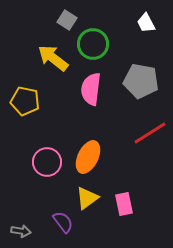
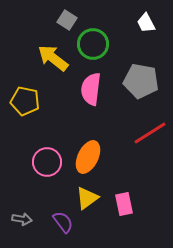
gray arrow: moved 1 px right, 12 px up
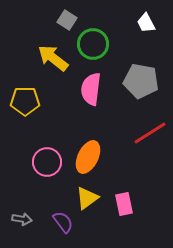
yellow pentagon: rotated 12 degrees counterclockwise
